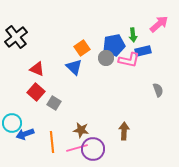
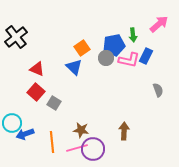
blue rectangle: moved 3 px right, 5 px down; rotated 49 degrees counterclockwise
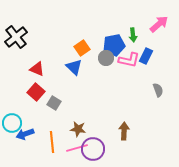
brown star: moved 3 px left, 1 px up
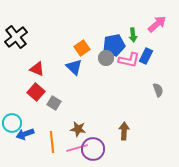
pink arrow: moved 2 px left
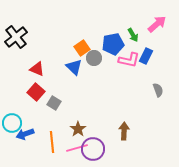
green arrow: rotated 24 degrees counterclockwise
blue pentagon: moved 1 px left, 1 px up
gray circle: moved 12 px left
brown star: rotated 28 degrees clockwise
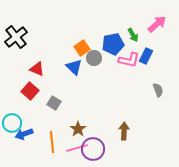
red square: moved 6 px left, 1 px up
blue arrow: moved 1 px left
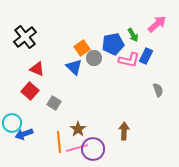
black cross: moved 9 px right
orange line: moved 7 px right
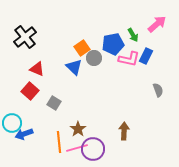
pink L-shape: moved 1 px up
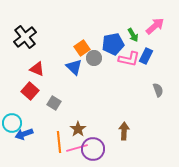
pink arrow: moved 2 px left, 2 px down
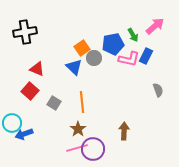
black cross: moved 5 px up; rotated 30 degrees clockwise
orange line: moved 23 px right, 40 px up
